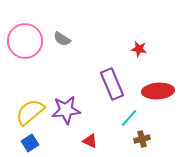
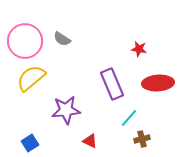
red ellipse: moved 8 px up
yellow semicircle: moved 1 px right, 34 px up
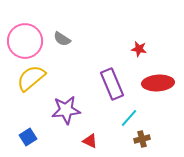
blue square: moved 2 px left, 6 px up
